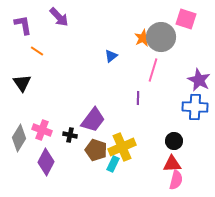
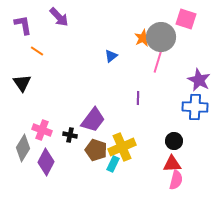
pink line: moved 5 px right, 9 px up
gray diamond: moved 4 px right, 10 px down
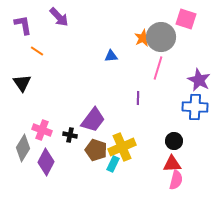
blue triangle: rotated 32 degrees clockwise
pink line: moved 7 px down
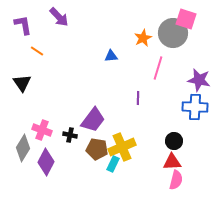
gray circle: moved 12 px right, 4 px up
purple star: rotated 15 degrees counterclockwise
brown pentagon: moved 1 px right, 1 px up; rotated 10 degrees counterclockwise
red triangle: moved 2 px up
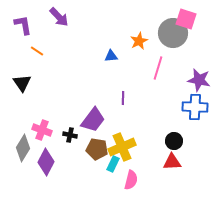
orange star: moved 4 px left, 3 px down
purple line: moved 15 px left
pink semicircle: moved 45 px left
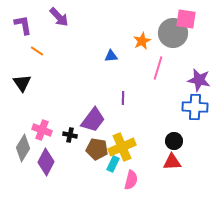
pink square: rotated 10 degrees counterclockwise
orange star: moved 3 px right
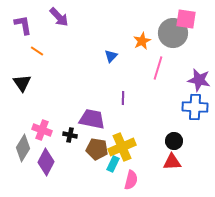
blue triangle: rotated 40 degrees counterclockwise
purple trapezoid: moved 1 px left, 1 px up; rotated 116 degrees counterclockwise
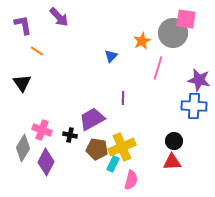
blue cross: moved 1 px left, 1 px up
purple trapezoid: rotated 40 degrees counterclockwise
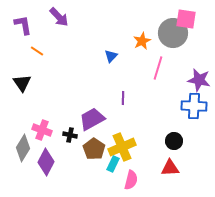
brown pentagon: moved 3 px left; rotated 25 degrees clockwise
red triangle: moved 2 px left, 6 px down
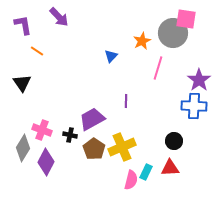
purple star: rotated 25 degrees clockwise
purple line: moved 3 px right, 3 px down
cyan rectangle: moved 33 px right, 8 px down
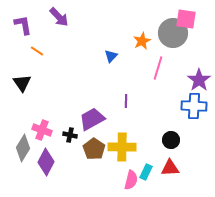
black circle: moved 3 px left, 1 px up
yellow cross: rotated 24 degrees clockwise
